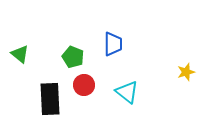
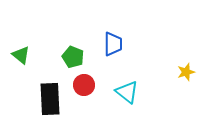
green triangle: moved 1 px right, 1 px down
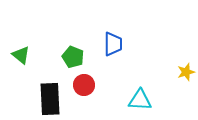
cyan triangle: moved 13 px right, 8 px down; rotated 35 degrees counterclockwise
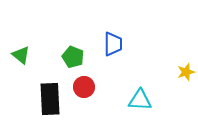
red circle: moved 2 px down
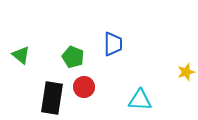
black rectangle: moved 2 px right, 1 px up; rotated 12 degrees clockwise
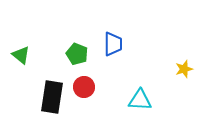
green pentagon: moved 4 px right, 3 px up
yellow star: moved 2 px left, 3 px up
black rectangle: moved 1 px up
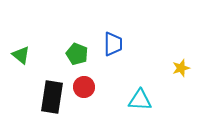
yellow star: moved 3 px left, 1 px up
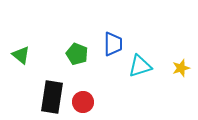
red circle: moved 1 px left, 15 px down
cyan triangle: moved 34 px up; rotated 20 degrees counterclockwise
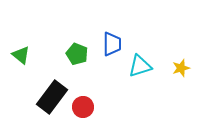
blue trapezoid: moved 1 px left
black rectangle: rotated 28 degrees clockwise
red circle: moved 5 px down
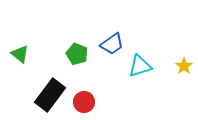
blue trapezoid: rotated 55 degrees clockwise
green triangle: moved 1 px left, 1 px up
yellow star: moved 3 px right, 2 px up; rotated 18 degrees counterclockwise
black rectangle: moved 2 px left, 2 px up
red circle: moved 1 px right, 5 px up
